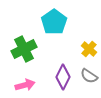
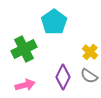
yellow cross: moved 1 px right, 3 px down
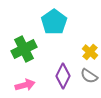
purple diamond: moved 1 px up
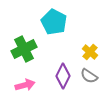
cyan pentagon: rotated 10 degrees counterclockwise
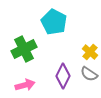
gray semicircle: moved 2 px up
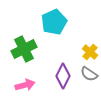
cyan pentagon: rotated 20 degrees clockwise
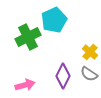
cyan pentagon: moved 2 px up
green cross: moved 4 px right, 12 px up
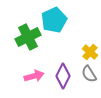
gray semicircle: rotated 24 degrees clockwise
pink arrow: moved 9 px right, 9 px up
